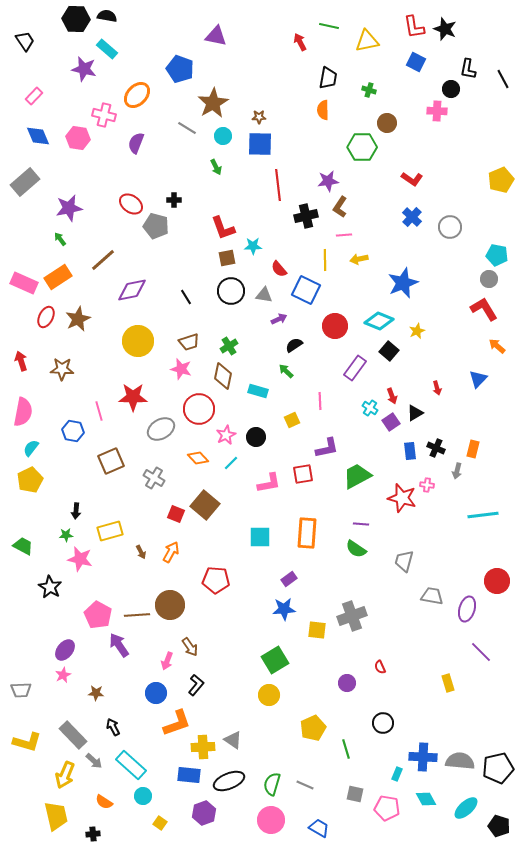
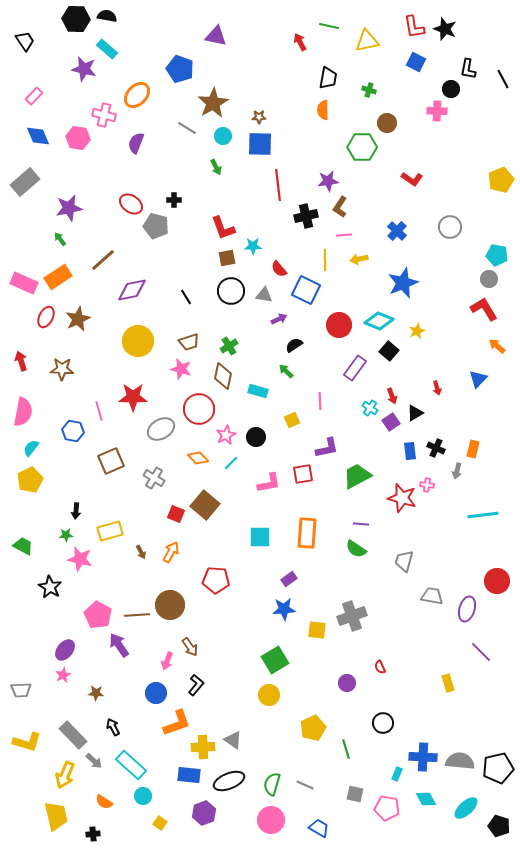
blue cross at (412, 217): moved 15 px left, 14 px down
red circle at (335, 326): moved 4 px right, 1 px up
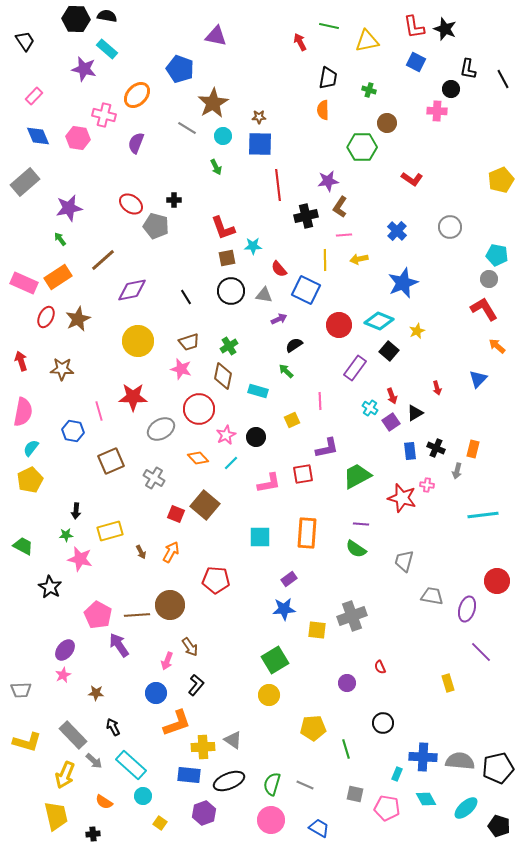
yellow pentagon at (313, 728): rotated 20 degrees clockwise
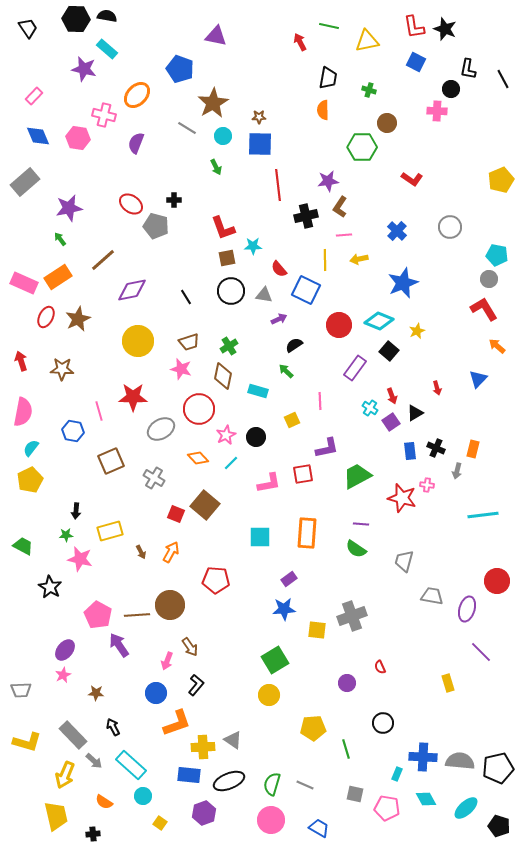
black trapezoid at (25, 41): moved 3 px right, 13 px up
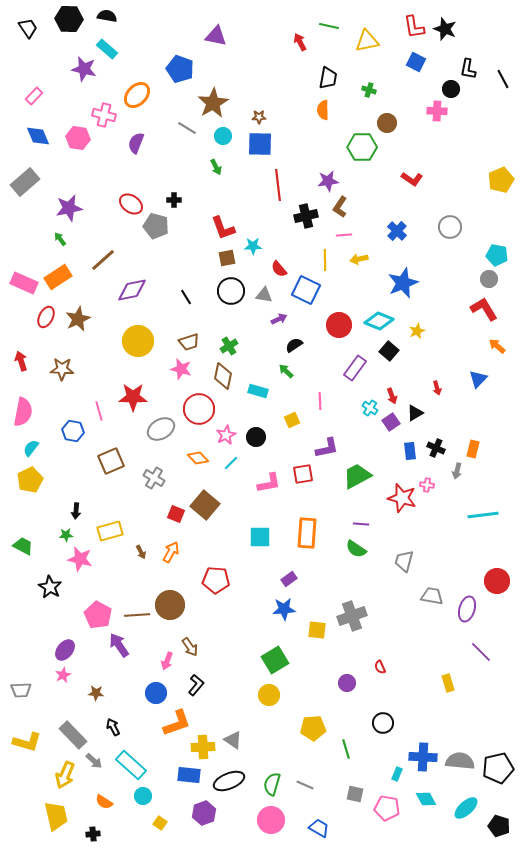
black hexagon at (76, 19): moved 7 px left
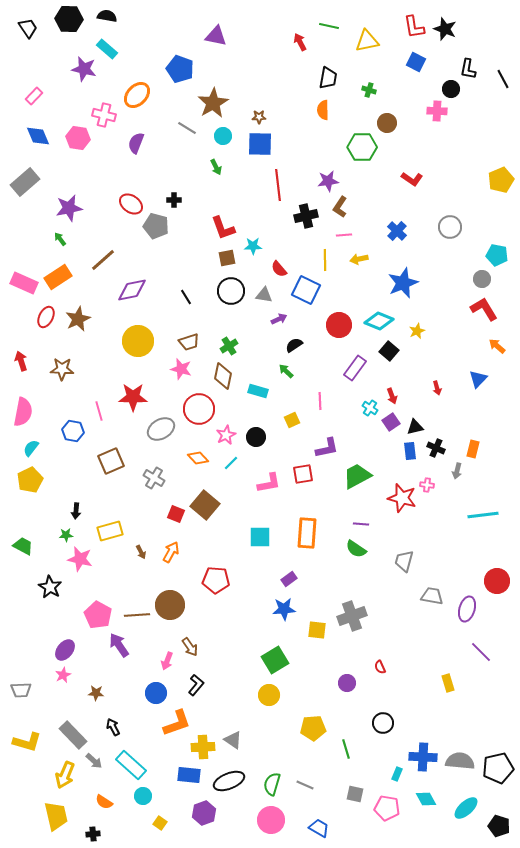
gray circle at (489, 279): moved 7 px left
black triangle at (415, 413): moved 14 px down; rotated 18 degrees clockwise
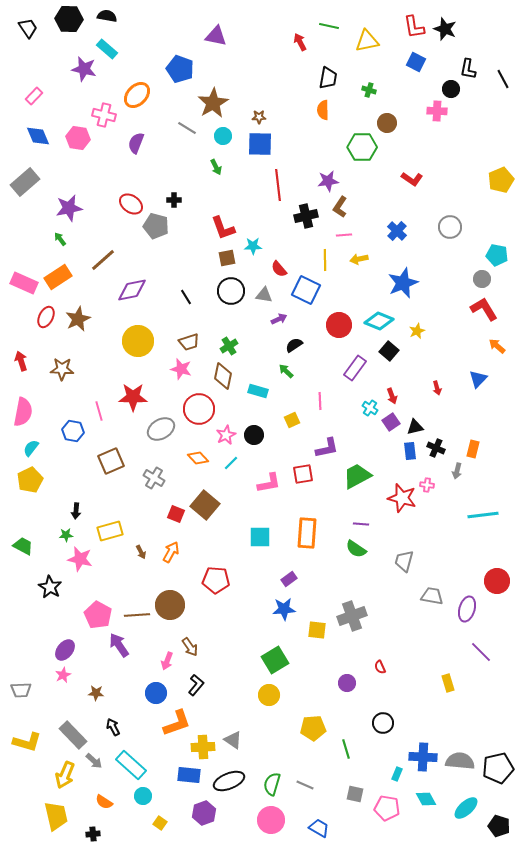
black circle at (256, 437): moved 2 px left, 2 px up
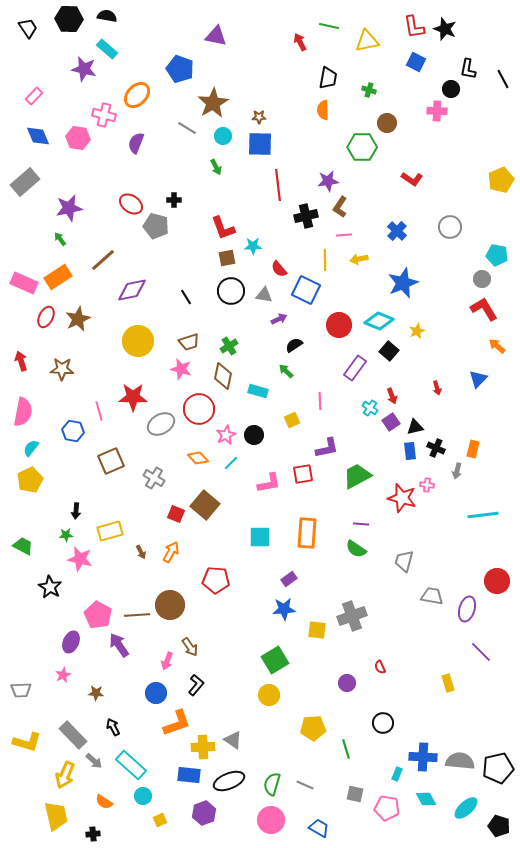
gray ellipse at (161, 429): moved 5 px up
purple ellipse at (65, 650): moved 6 px right, 8 px up; rotated 15 degrees counterclockwise
yellow square at (160, 823): moved 3 px up; rotated 32 degrees clockwise
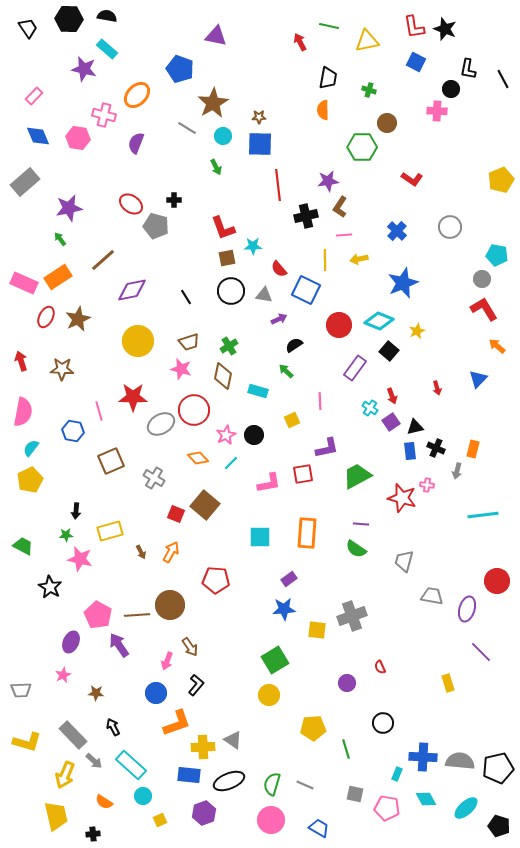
red circle at (199, 409): moved 5 px left, 1 px down
